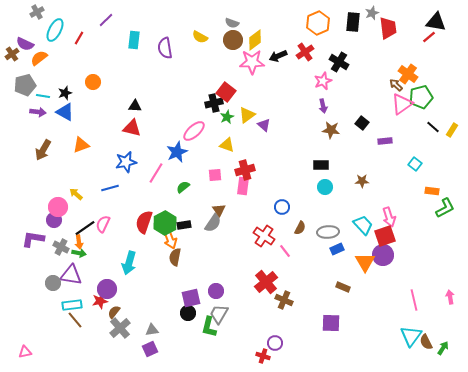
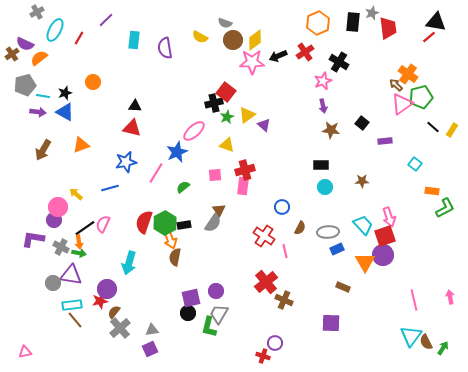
gray semicircle at (232, 23): moved 7 px left
pink line at (285, 251): rotated 24 degrees clockwise
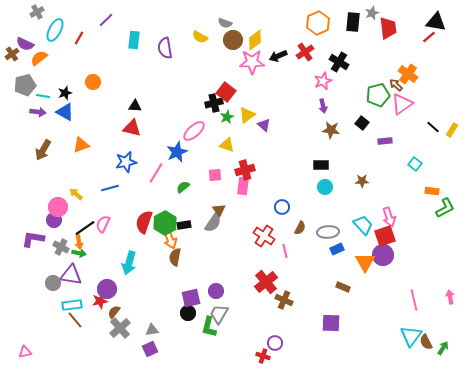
green pentagon at (421, 97): moved 43 px left, 2 px up
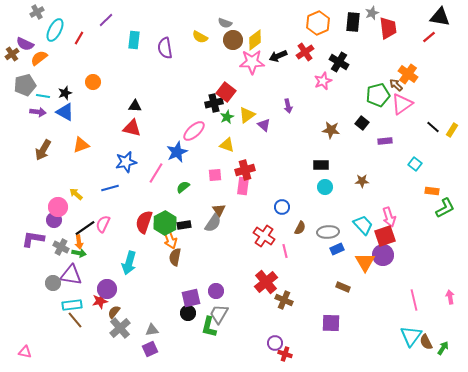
black triangle at (436, 22): moved 4 px right, 5 px up
purple arrow at (323, 106): moved 35 px left
pink triangle at (25, 352): rotated 24 degrees clockwise
red cross at (263, 356): moved 22 px right, 2 px up
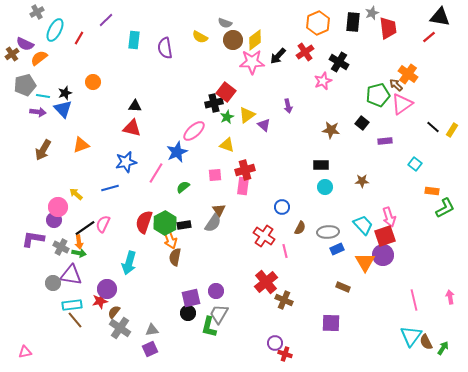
black arrow at (278, 56): rotated 24 degrees counterclockwise
blue triangle at (65, 112): moved 2 px left, 3 px up; rotated 18 degrees clockwise
gray cross at (120, 328): rotated 15 degrees counterclockwise
pink triangle at (25, 352): rotated 24 degrees counterclockwise
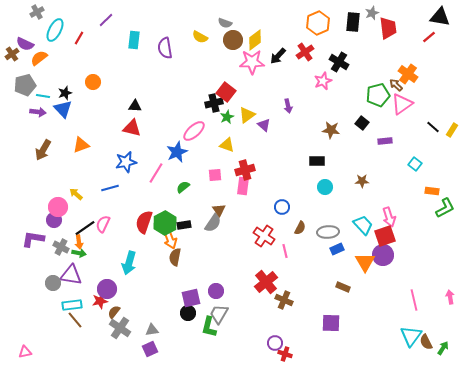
black rectangle at (321, 165): moved 4 px left, 4 px up
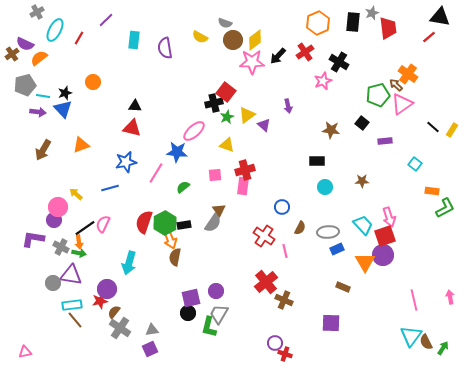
blue star at (177, 152): rotated 30 degrees clockwise
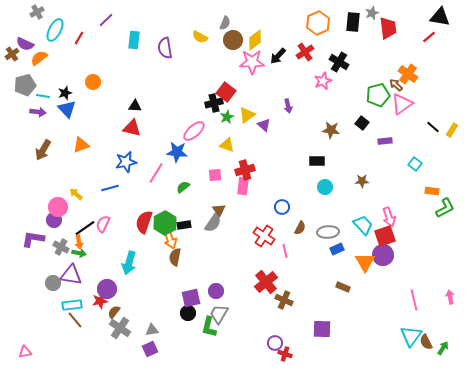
gray semicircle at (225, 23): rotated 88 degrees counterclockwise
blue triangle at (63, 109): moved 4 px right
purple square at (331, 323): moved 9 px left, 6 px down
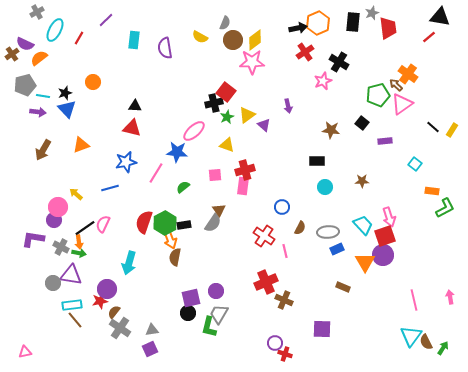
black arrow at (278, 56): moved 20 px right, 28 px up; rotated 144 degrees counterclockwise
red cross at (266, 282): rotated 15 degrees clockwise
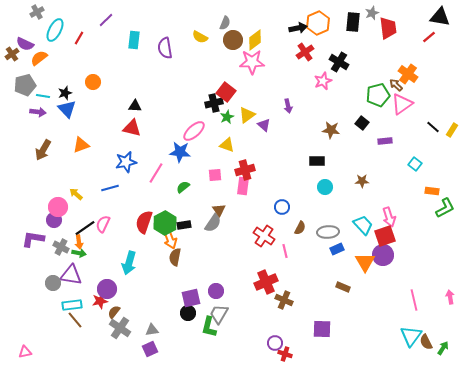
blue star at (177, 152): moved 3 px right
